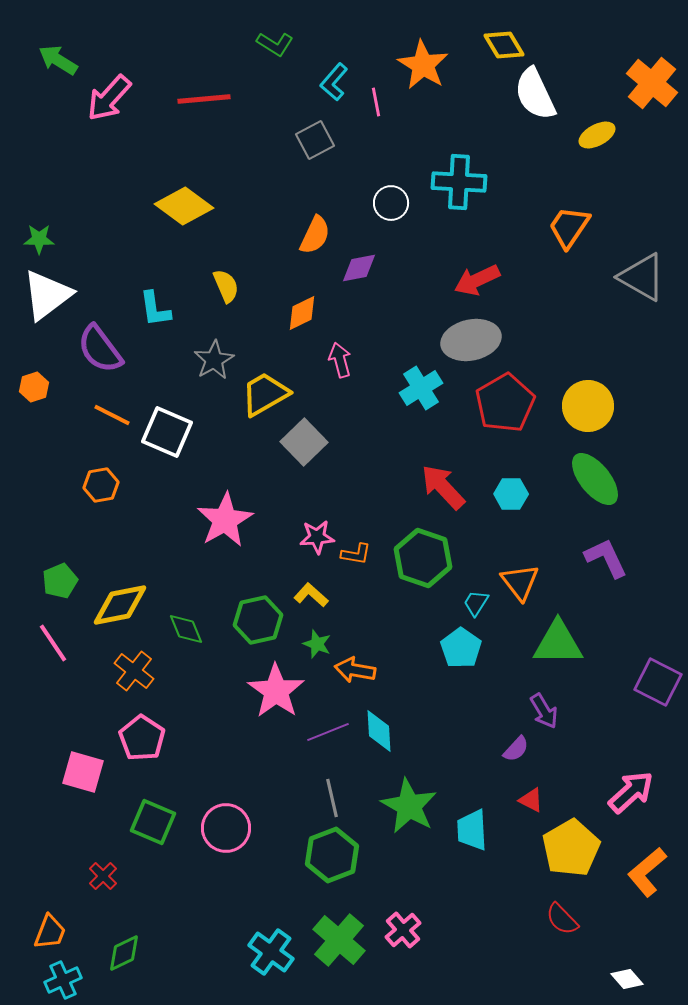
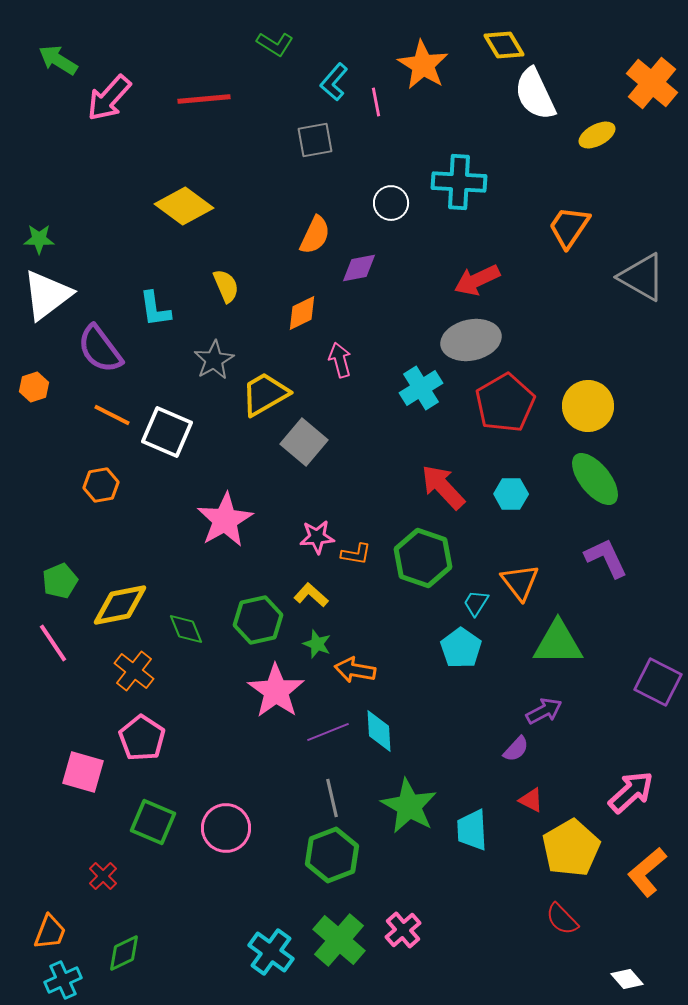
gray square at (315, 140): rotated 18 degrees clockwise
gray square at (304, 442): rotated 6 degrees counterclockwise
purple arrow at (544, 711): rotated 87 degrees counterclockwise
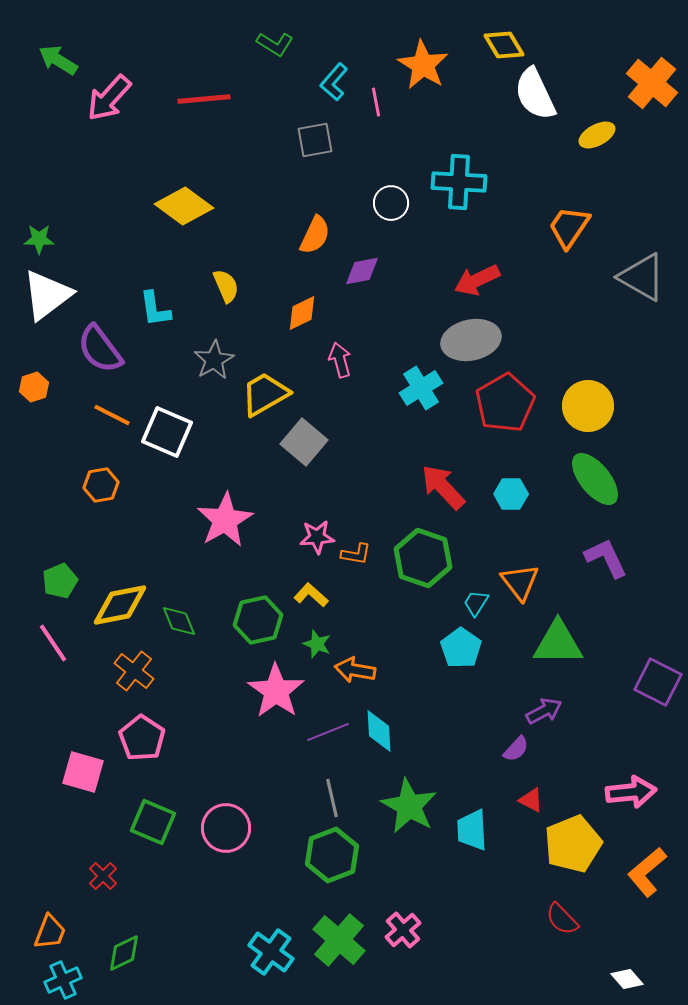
purple diamond at (359, 268): moved 3 px right, 3 px down
green diamond at (186, 629): moved 7 px left, 8 px up
pink arrow at (631, 792): rotated 36 degrees clockwise
yellow pentagon at (571, 848): moved 2 px right, 4 px up; rotated 8 degrees clockwise
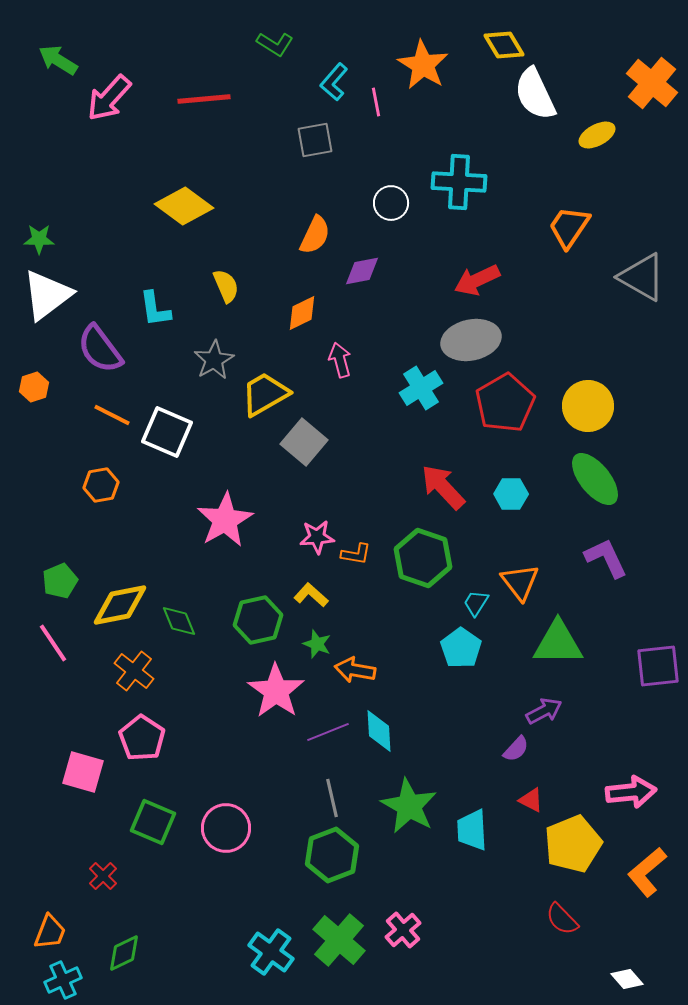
purple square at (658, 682): moved 16 px up; rotated 33 degrees counterclockwise
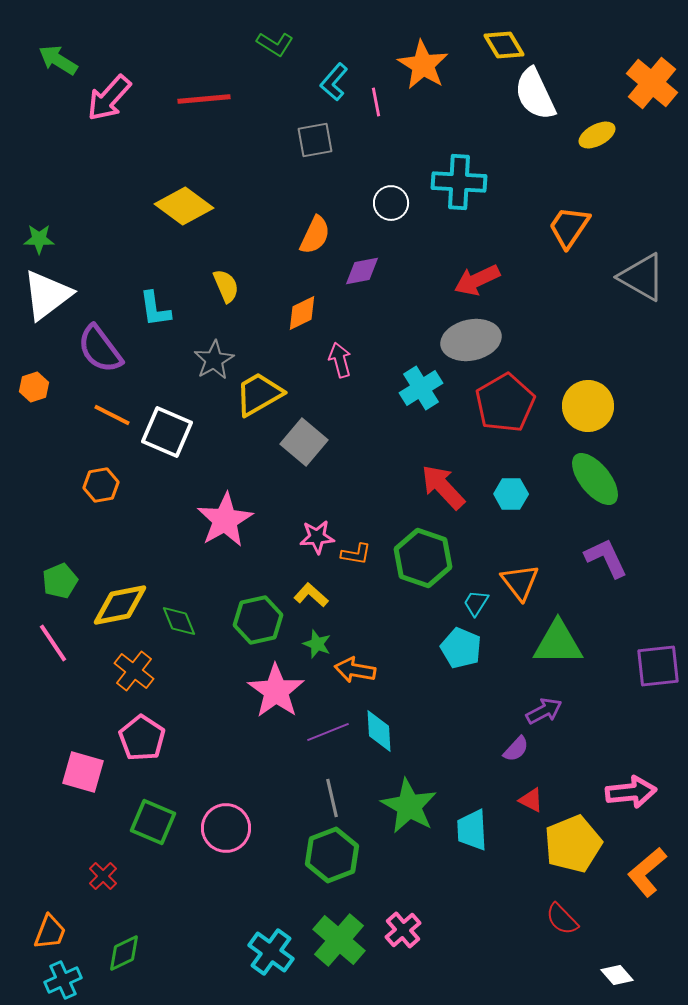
yellow trapezoid at (265, 394): moved 6 px left
cyan pentagon at (461, 648): rotated 12 degrees counterclockwise
white diamond at (627, 979): moved 10 px left, 4 px up
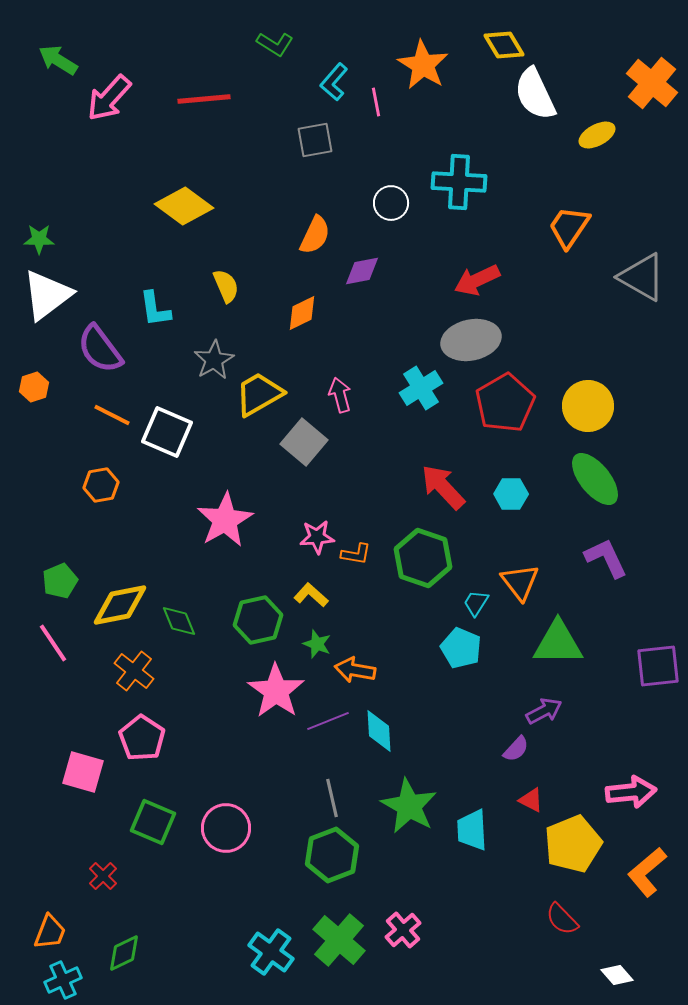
pink arrow at (340, 360): moved 35 px down
purple line at (328, 732): moved 11 px up
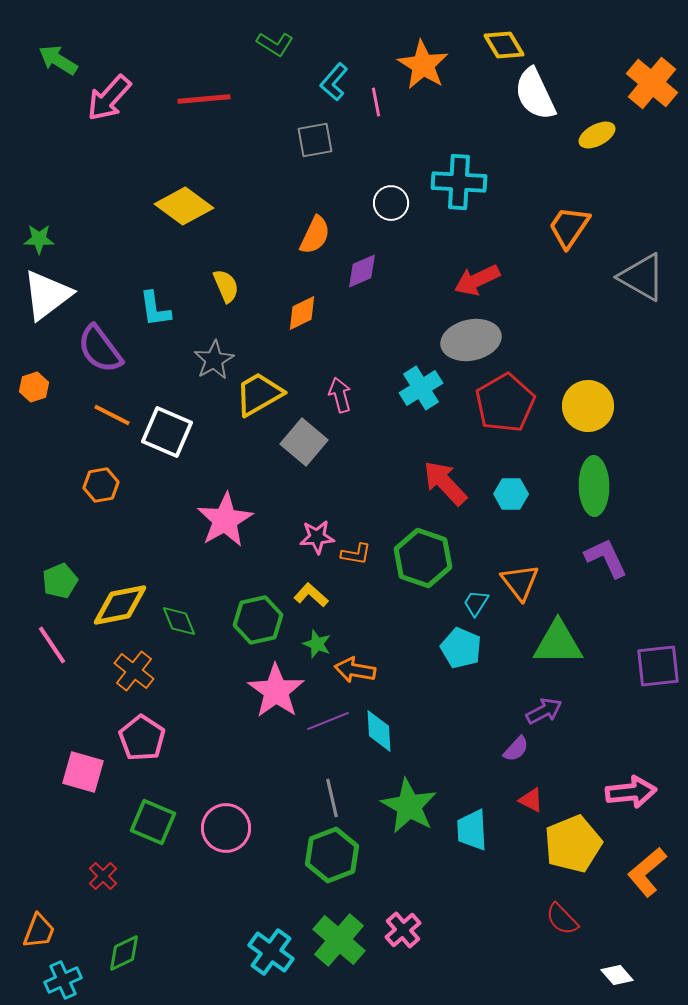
purple diamond at (362, 271): rotated 12 degrees counterclockwise
green ellipse at (595, 479): moved 1 px left, 7 px down; rotated 38 degrees clockwise
red arrow at (443, 487): moved 2 px right, 4 px up
pink line at (53, 643): moved 1 px left, 2 px down
orange trapezoid at (50, 932): moved 11 px left, 1 px up
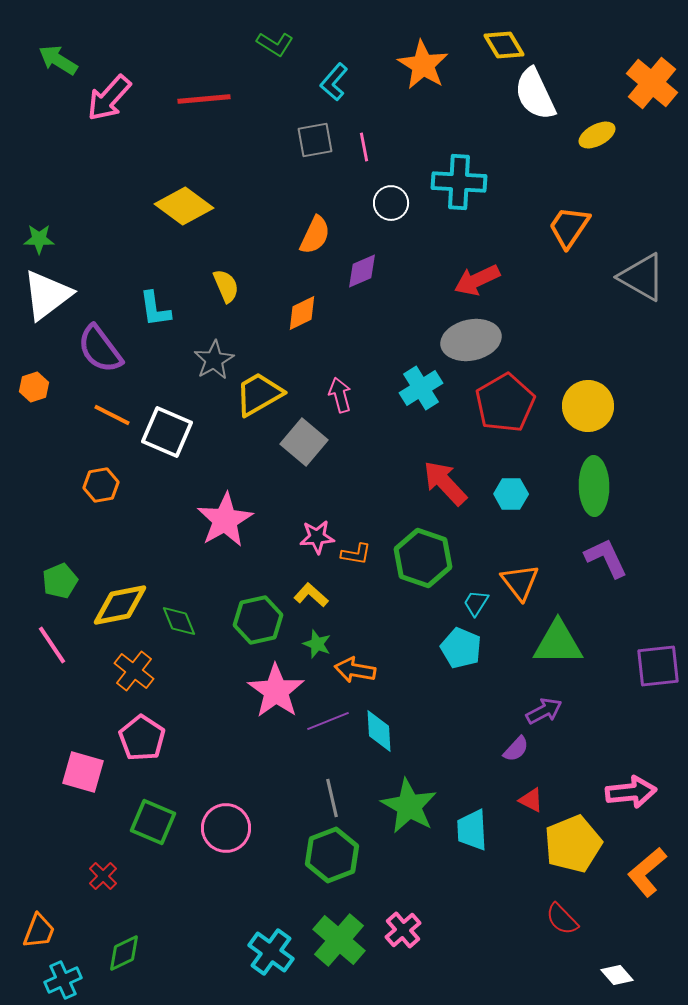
pink line at (376, 102): moved 12 px left, 45 px down
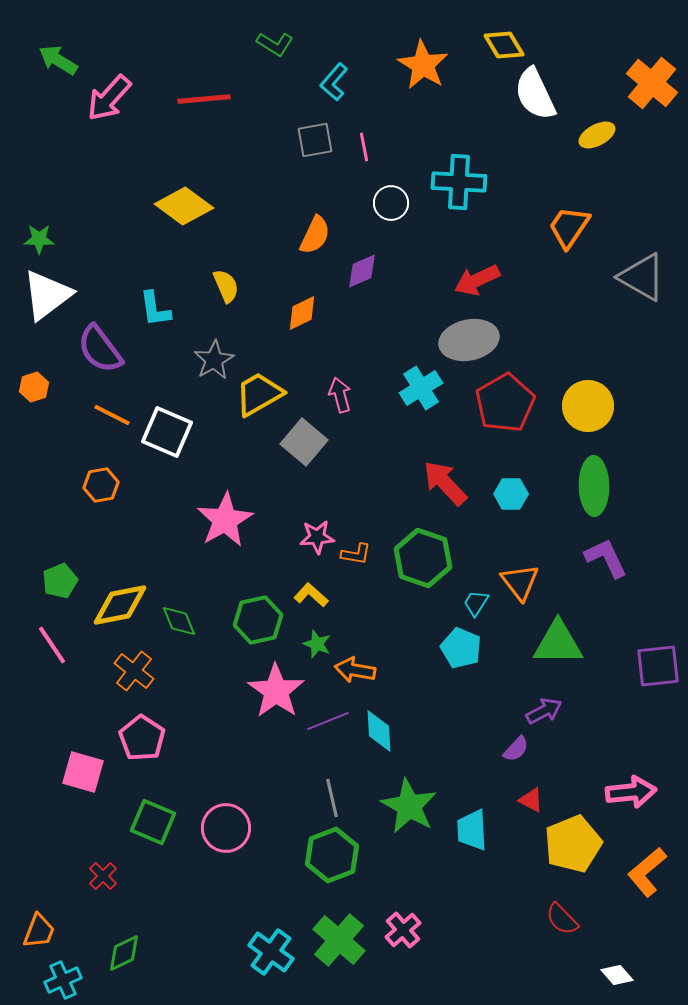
gray ellipse at (471, 340): moved 2 px left
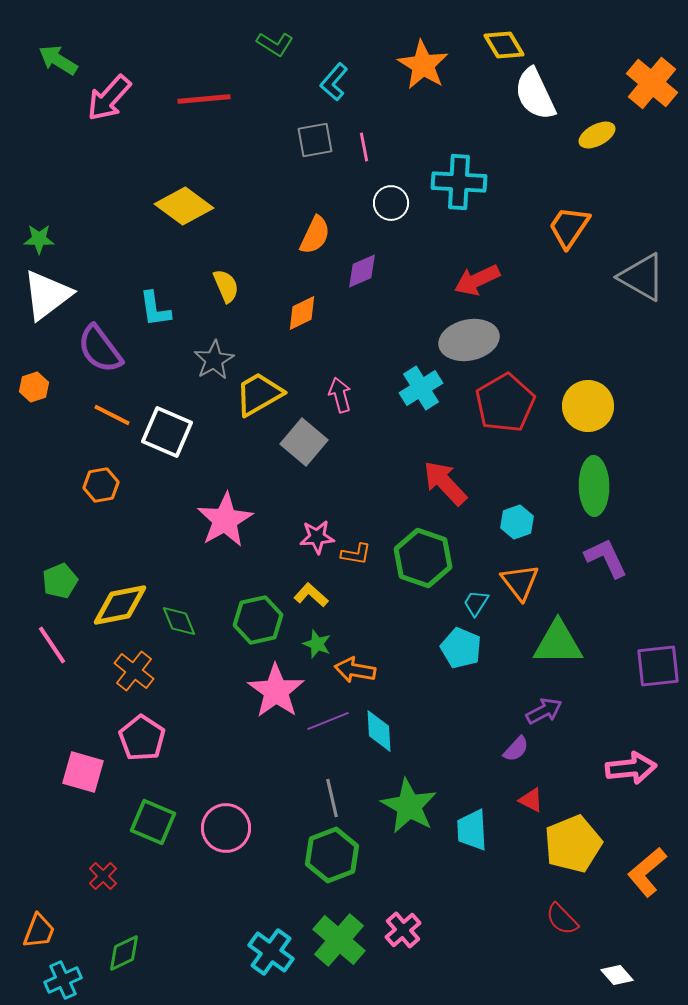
cyan hexagon at (511, 494): moved 6 px right, 28 px down; rotated 20 degrees counterclockwise
pink arrow at (631, 792): moved 24 px up
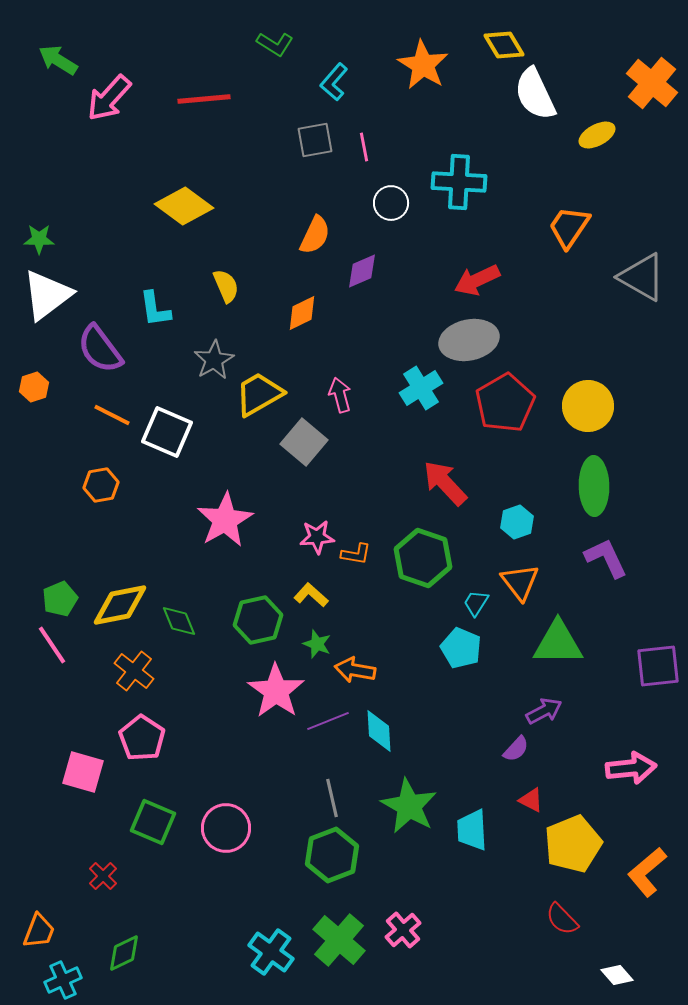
green pentagon at (60, 581): moved 18 px down
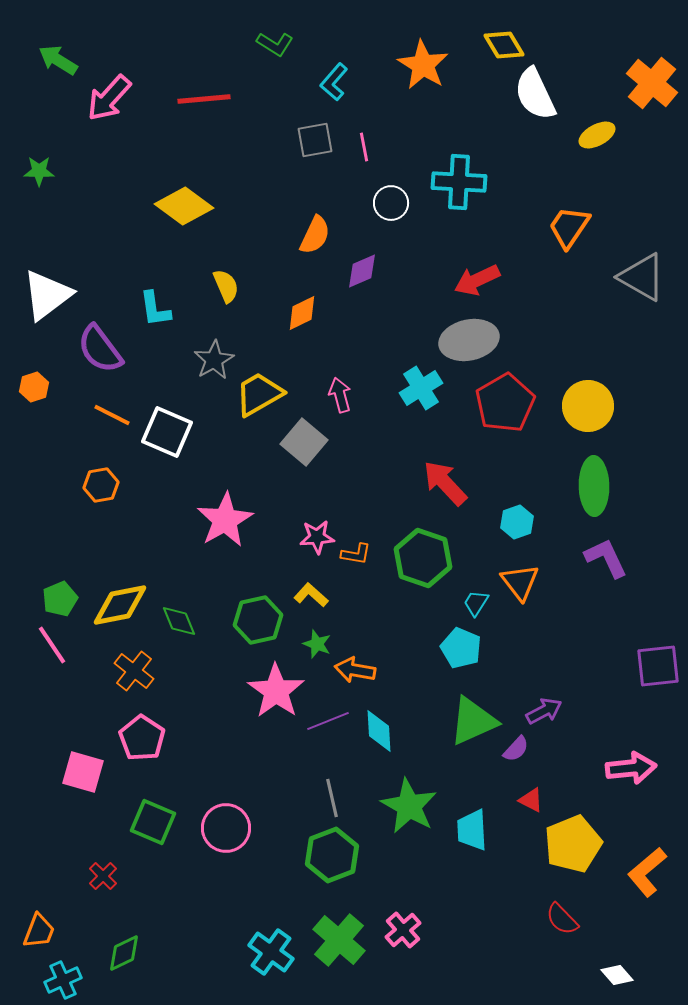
green star at (39, 239): moved 68 px up
green triangle at (558, 643): moved 85 px left, 78 px down; rotated 24 degrees counterclockwise
